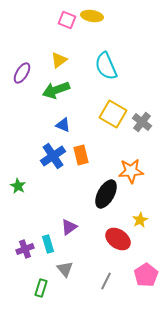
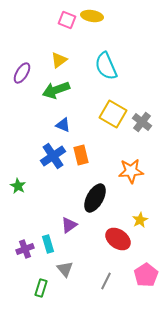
black ellipse: moved 11 px left, 4 px down
purple triangle: moved 2 px up
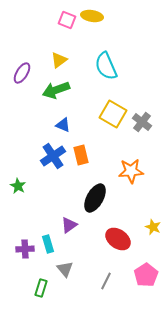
yellow star: moved 13 px right, 7 px down; rotated 21 degrees counterclockwise
purple cross: rotated 18 degrees clockwise
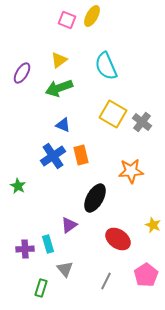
yellow ellipse: rotated 70 degrees counterclockwise
green arrow: moved 3 px right, 2 px up
yellow star: moved 2 px up
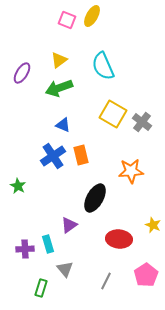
cyan semicircle: moved 3 px left
red ellipse: moved 1 px right; rotated 30 degrees counterclockwise
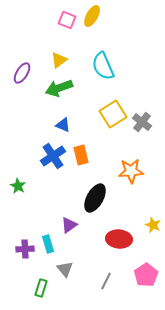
yellow square: rotated 28 degrees clockwise
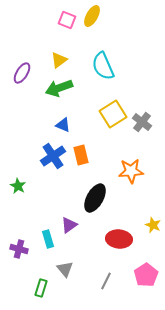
cyan rectangle: moved 5 px up
purple cross: moved 6 px left; rotated 18 degrees clockwise
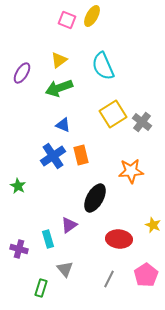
gray line: moved 3 px right, 2 px up
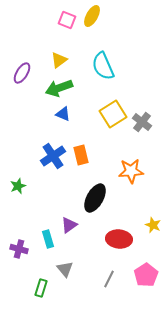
blue triangle: moved 11 px up
green star: rotated 21 degrees clockwise
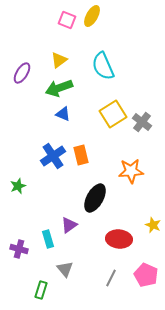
pink pentagon: rotated 15 degrees counterclockwise
gray line: moved 2 px right, 1 px up
green rectangle: moved 2 px down
